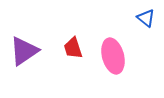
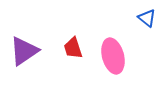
blue triangle: moved 1 px right
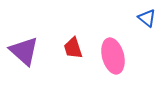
purple triangle: rotated 44 degrees counterclockwise
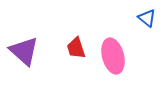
red trapezoid: moved 3 px right
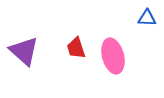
blue triangle: rotated 36 degrees counterclockwise
